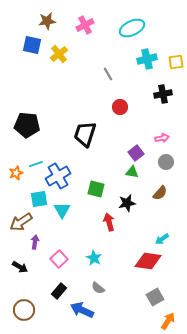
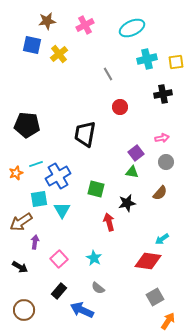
black trapezoid: rotated 8 degrees counterclockwise
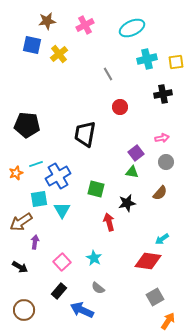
pink square: moved 3 px right, 3 px down
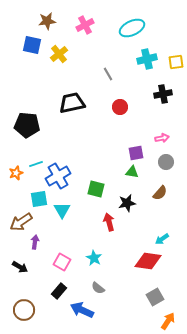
black trapezoid: moved 13 px left, 31 px up; rotated 68 degrees clockwise
purple square: rotated 28 degrees clockwise
pink square: rotated 18 degrees counterclockwise
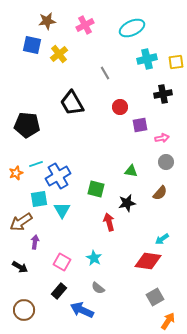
gray line: moved 3 px left, 1 px up
black trapezoid: rotated 108 degrees counterclockwise
purple square: moved 4 px right, 28 px up
green triangle: moved 1 px left, 1 px up
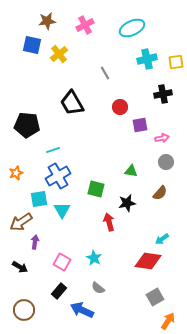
cyan line: moved 17 px right, 14 px up
